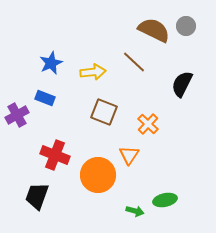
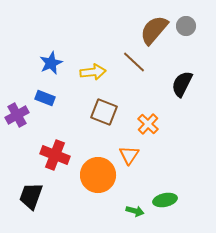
brown semicircle: rotated 76 degrees counterclockwise
black trapezoid: moved 6 px left
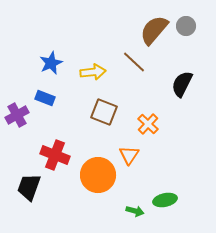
black trapezoid: moved 2 px left, 9 px up
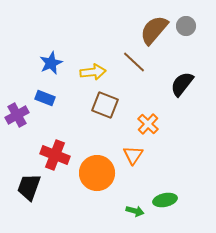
black semicircle: rotated 12 degrees clockwise
brown square: moved 1 px right, 7 px up
orange triangle: moved 4 px right
orange circle: moved 1 px left, 2 px up
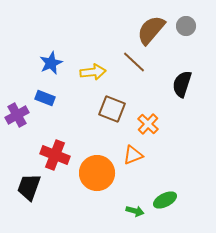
brown semicircle: moved 3 px left
black semicircle: rotated 20 degrees counterclockwise
brown square: moved 7 px right, 4 px down
orange triangle: rotated 35 degrees clockwise
green ellipse: rotated 15 degrees counterclockwise
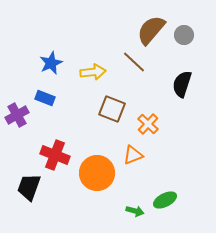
gray circle: moved 2 px left, 9 px down
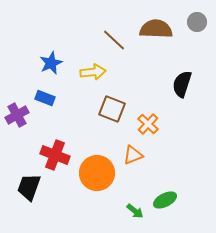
brown semicircle: moved 5 px right, 1 px up; rotated 52 degrees clockwise
gray circle: moved 13 px right, 13 px up
brown line: moved 20 px left, 22 px up
green arrow: rotated 24 degrees clockwise
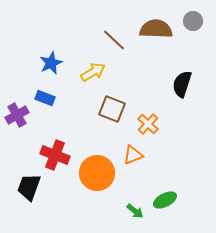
gray circle: moved 4 px left, 1 px up
yellow arrow: rotated 25 degrees counterclockwise
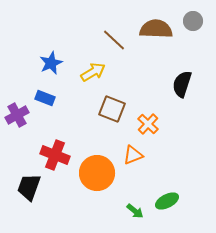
green ellipse: moved 2 px right, 1 px down
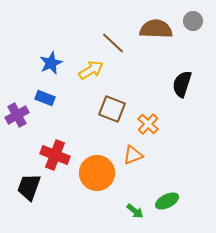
brown line: moved 1 px left, 3 px down
yellow arrow: moved 2 px left, 2 px up
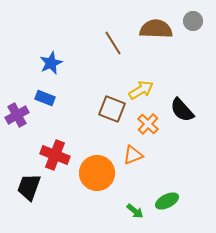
brown line: rotated 15 degrees clockwise
yellow arrow: moved 50 px right, 20 px down
black semicircle: moved 26 px down; rotated 60 degrees counterclockwise
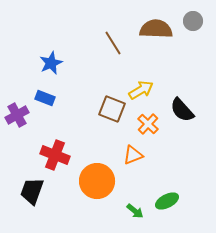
orange circle: moved 8 px down
black trapezoid: moved 3 px right, 4 px down
